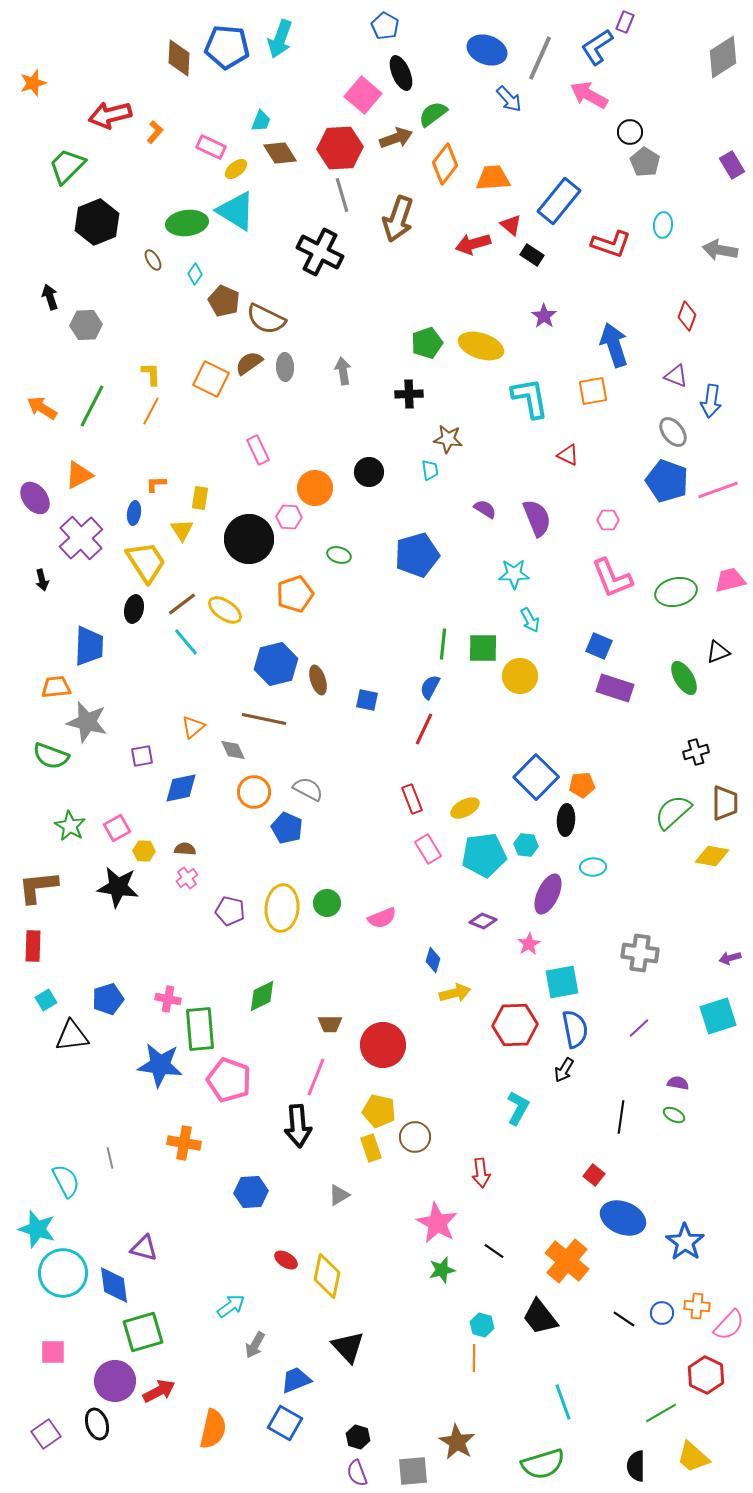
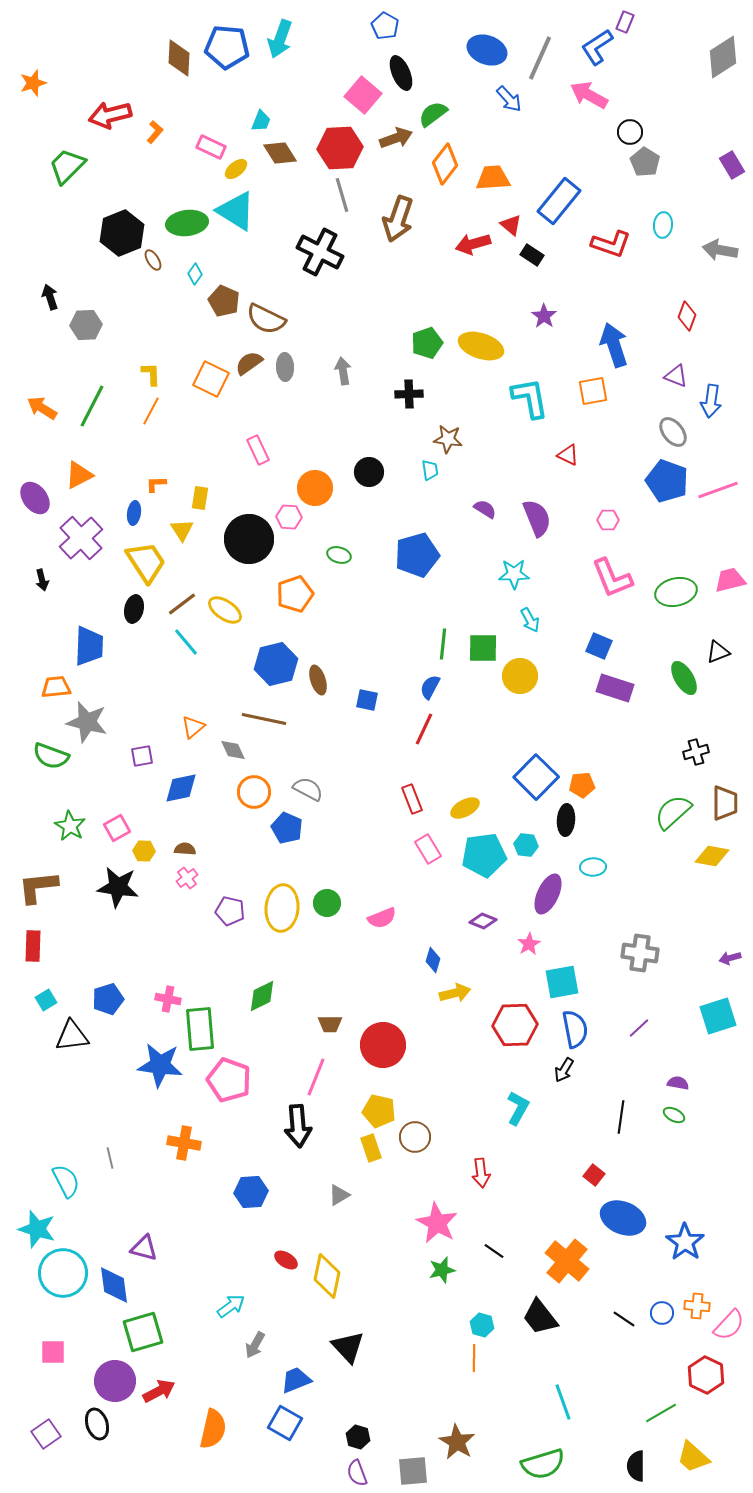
black hexagon at (97, 222): moved 25 px right, 11 px down
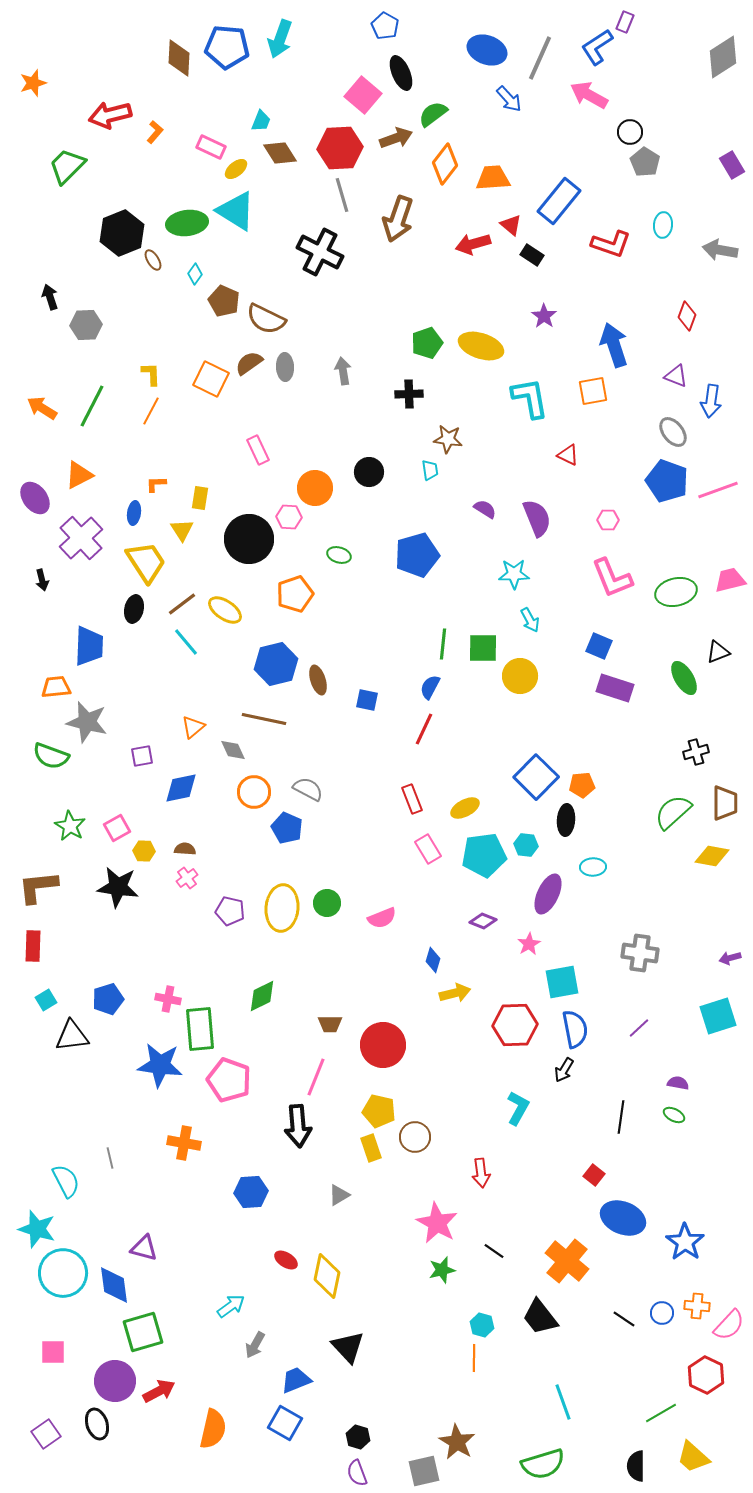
gray square at (413, 1471): moved 11 px right; rotated 8 degrees counterclockwise
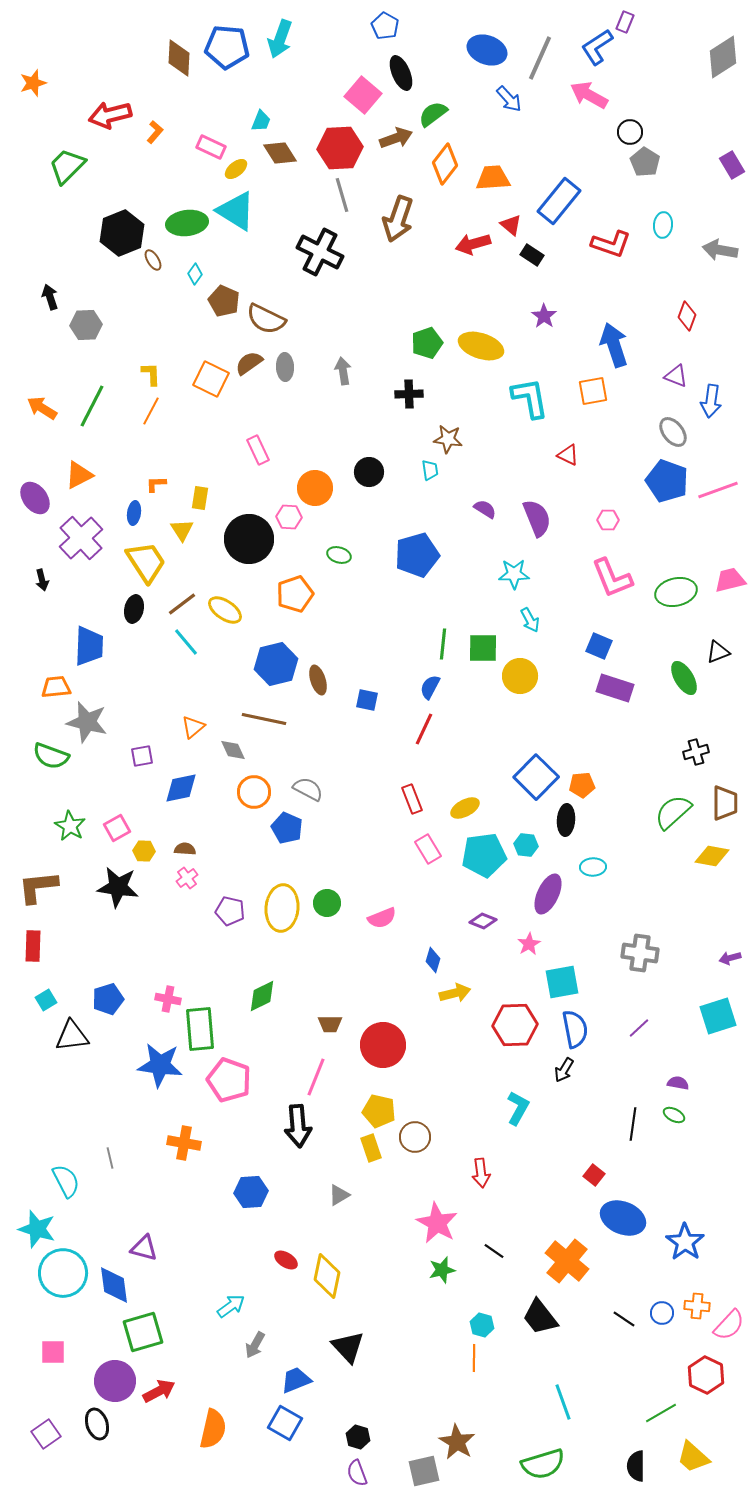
black line at (621, 1117): moved 12 px right, 7 px down
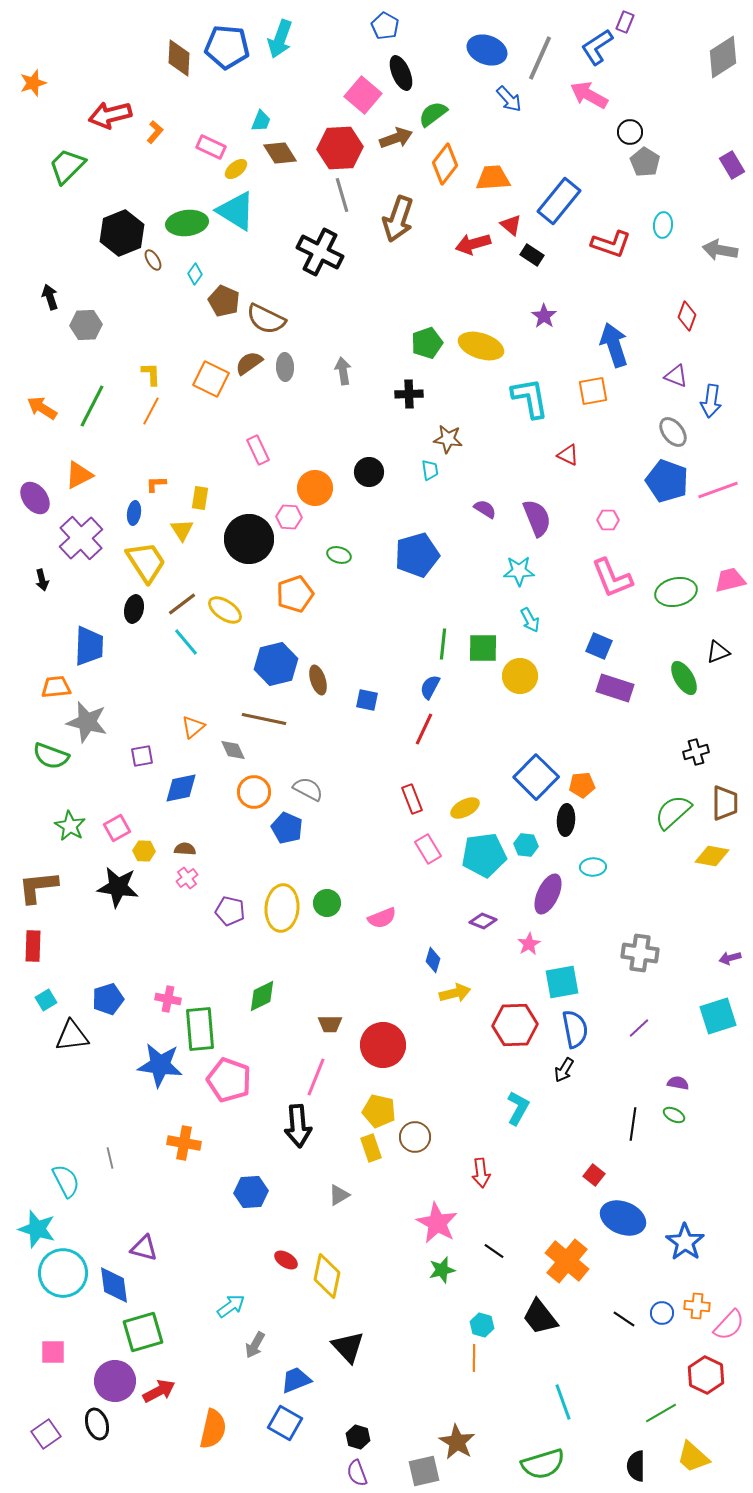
cyan star at (514, 574): moved 5 px right, 3 px up
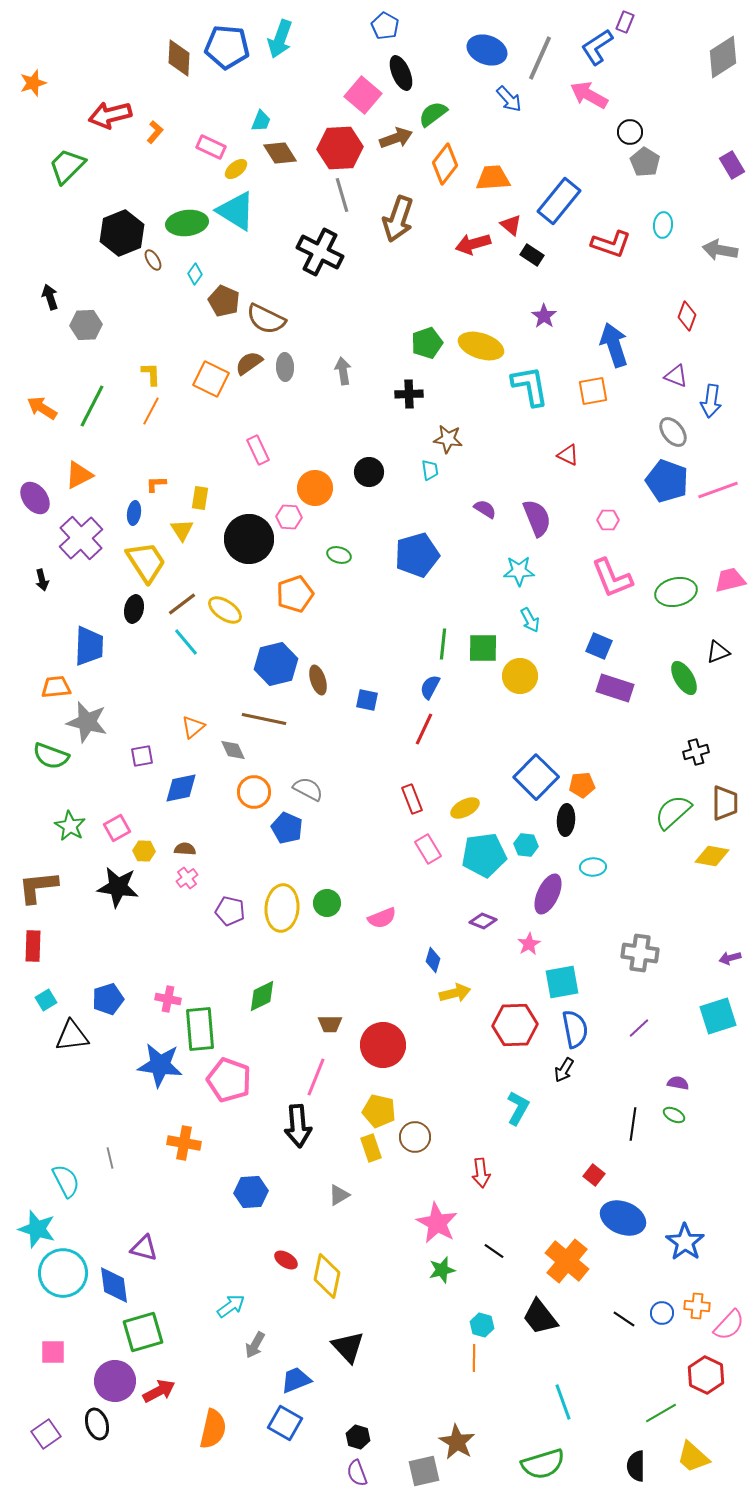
cyan L-shape at (530, 398): moved 12 px up
